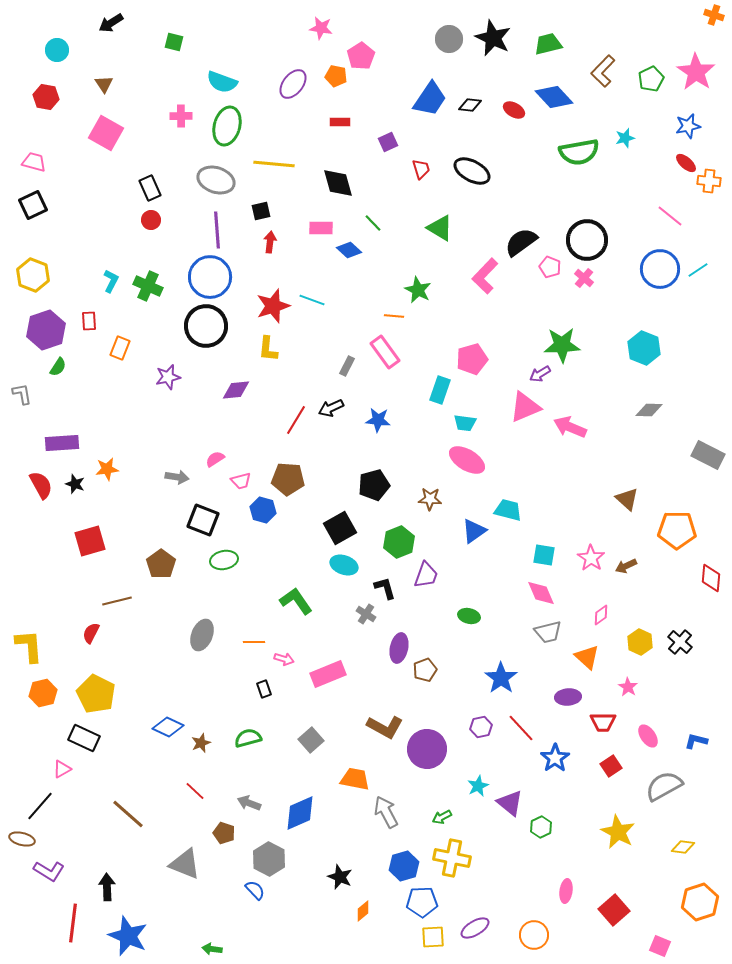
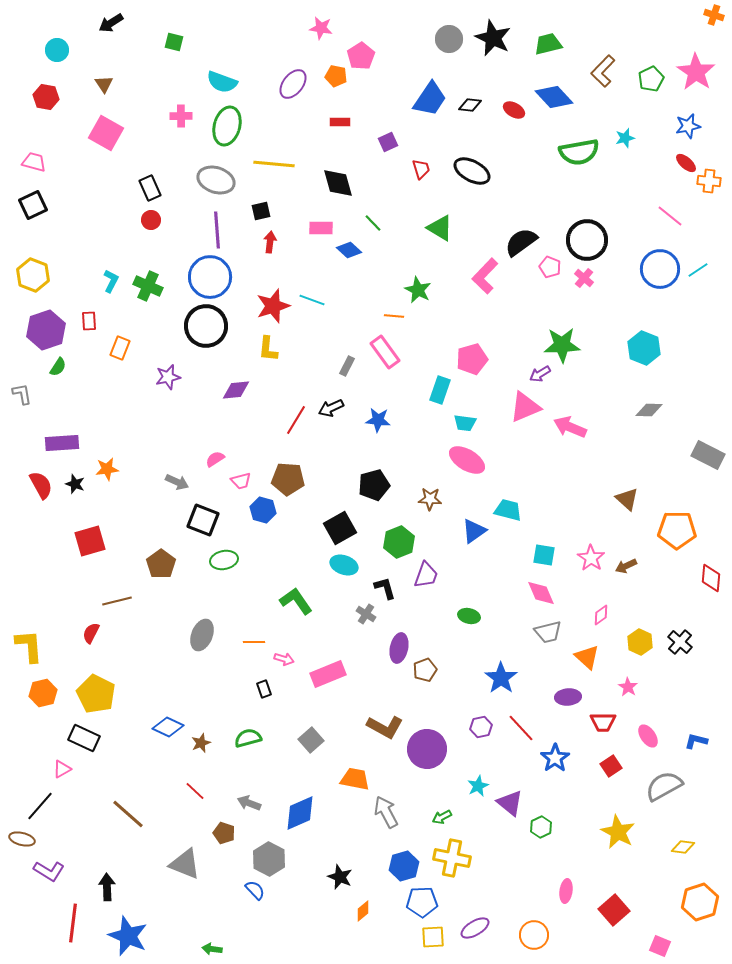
gray arrow at (177, 477): moved 5 px down; rotated 15 degrees clockwise
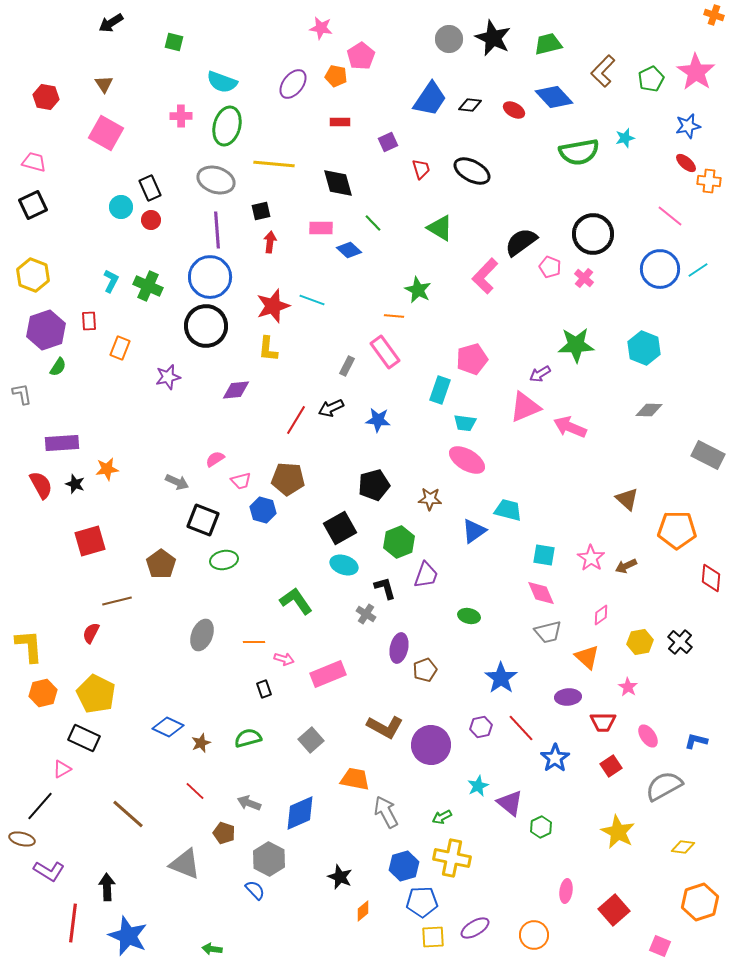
cyan circle at (57, 50): moved 64 px right, 157 px down
black circle at (587, 240): moved 6 px right, 6 px up
green star at (562, 345): moved 14 px right
yellow hexagon at (640, 642): rotated 25 degrees clockwise
purple circle at (427, 749): moved 4 px right, 4 px up
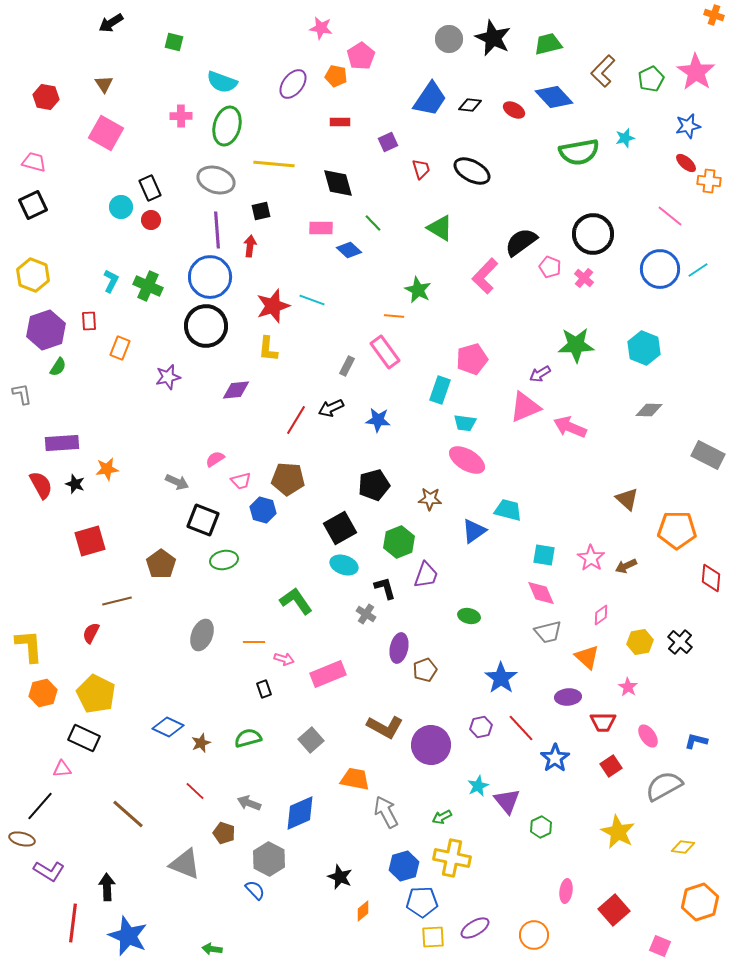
red arrow at (270, 242): moved 20 px left, 4 px down
pink triangle at (62, 769): rotated 24 degrees clockwise
purple triangle at (510, 803): moved 3 px left, 2 px up; rotated 12 degrees clockwise
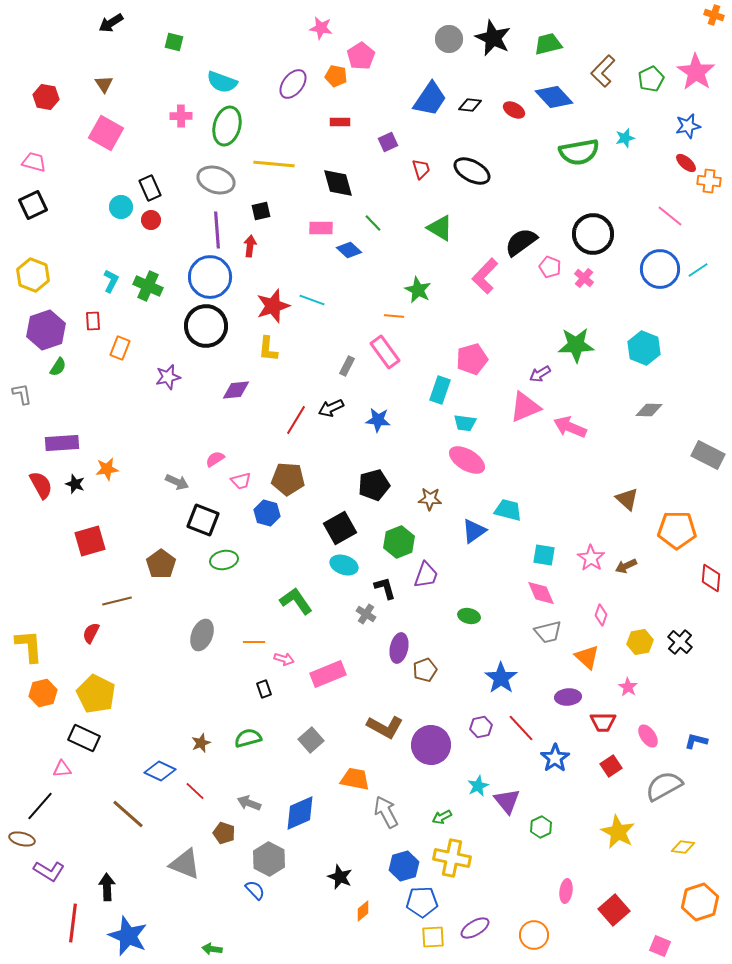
red rectangle at (89, 321): moved 4 px right
blue hexagon at (263, 510): moved 4 px right, 3 px down
pink diamond at (601, 615): rotated 35 degrees counterclockwise
blue diamond at (168, 727): moved 8 px left, 44 px down
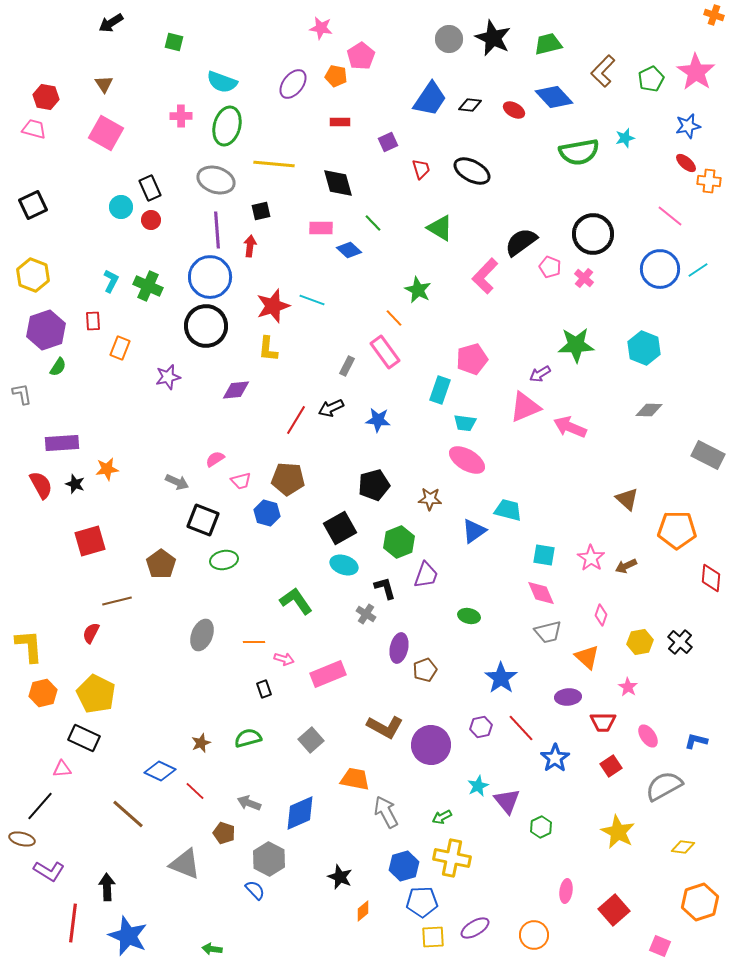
pink trapezoid at (34, 162): moved 33 px up
orange line at (394, 316): moved 2 px down; rotated 42 degrees clockwise
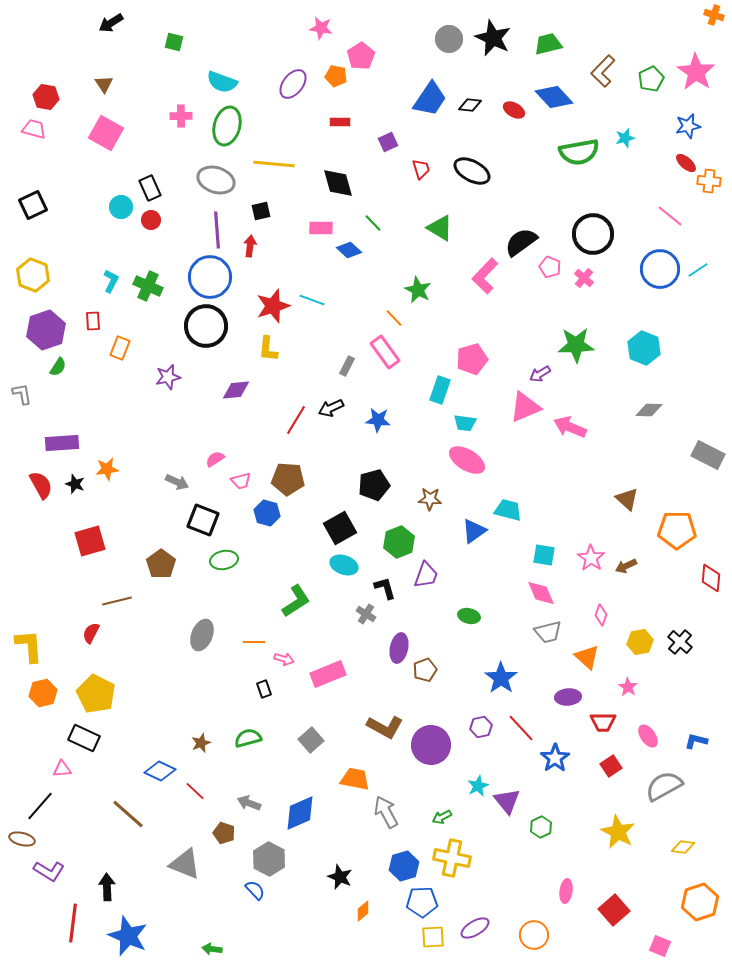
green L-shape at (296, 601): rotated 92 degrees clockwise
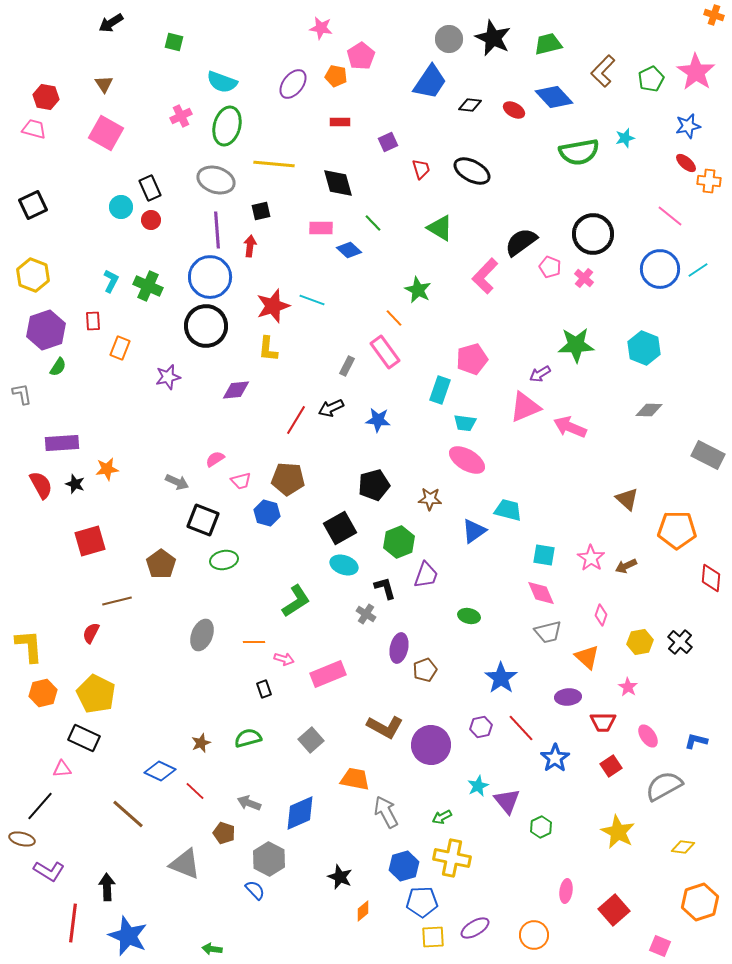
blue trapezoid at (430, 99): moved 17 px up
pink cross at (181, 116): rotated 25 degrees counterclockwise
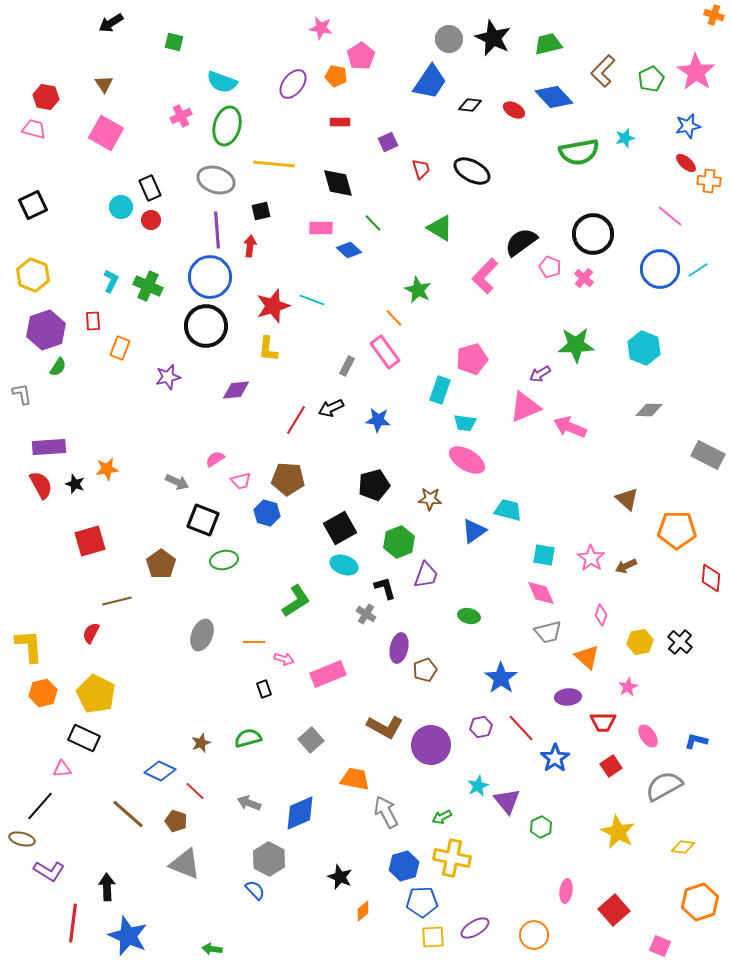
purple rectangle at (62, 443): moved 13 px left, 4 px down
pink star at (628, 687): rotated 12 degrees clockwise
brown pentagon at (224, 833): moved 48 px left, 12 px up
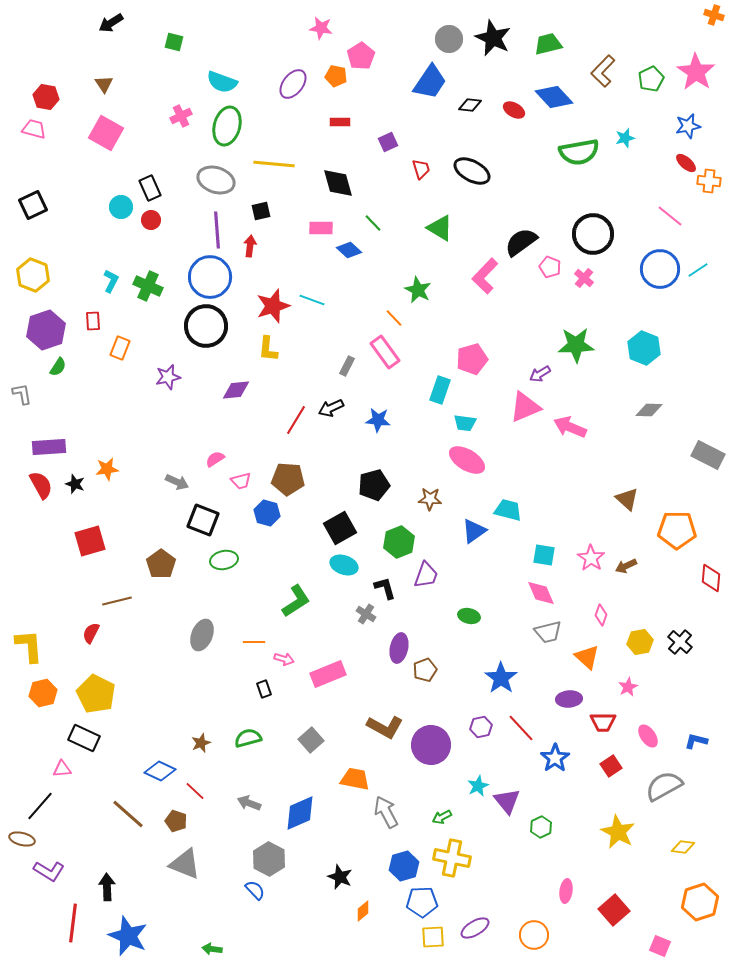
purple ellipse at (568, 697): moved 1 px right, 2 px down
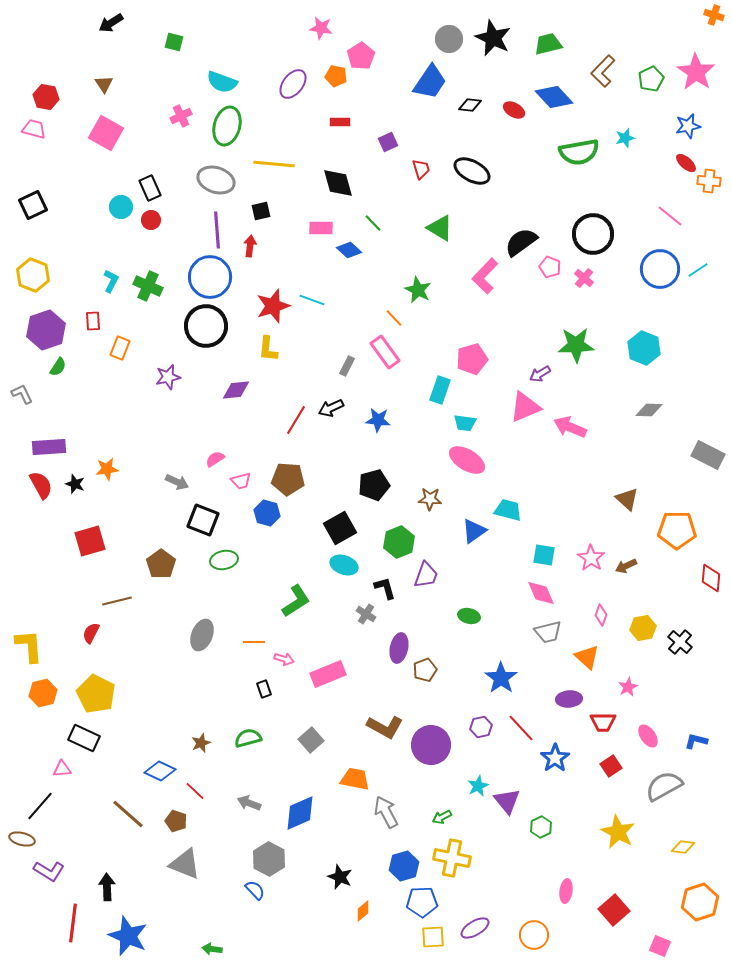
gray L-shape at (22, 394): rotated 15 degrees counterclockwise
yellow hexagon at (640, 642): moved 3 px right, 14 px up
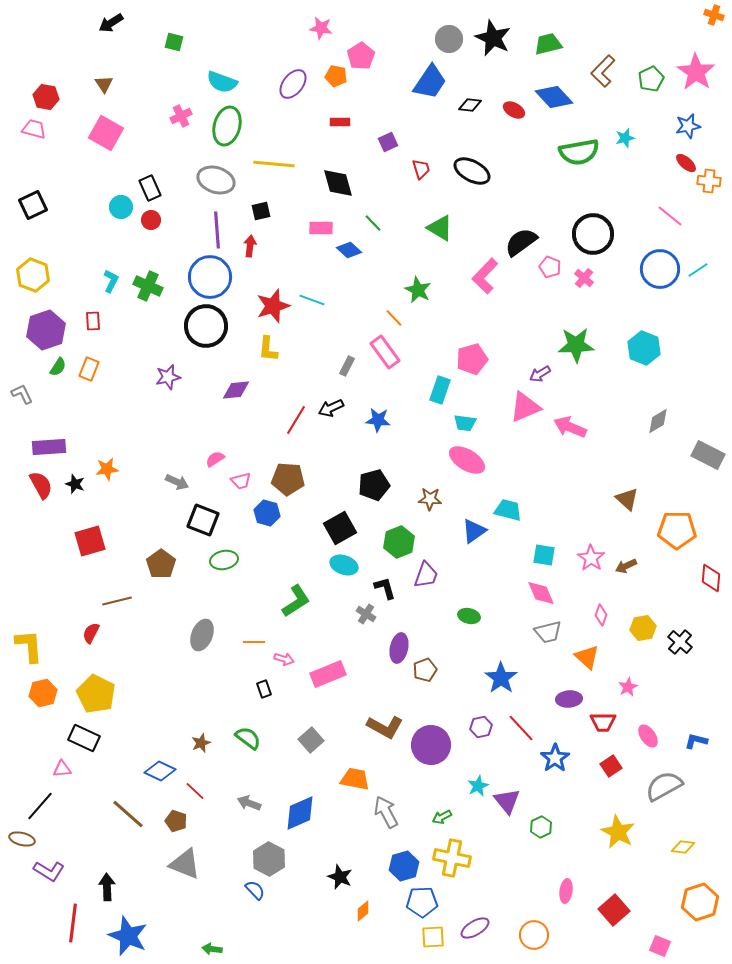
orange rectangle at (120, 348): moved 31 px left, 21 px down
gray diamond at (649, 410): moved 9 px right, 11 px down; rotated 32 degrees counterclockwise
green semicircle at (248, 738): rotated 52 degrees clockwise
